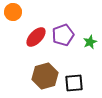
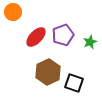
brown hexagon: moved 3 px right, 4 px up; rotated 10 degrees counterclockwise
black square: rotated 24 degrees clockwise
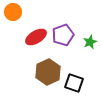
red ellipse: rotated 15 degrees clockwise
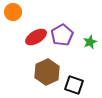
purple pentagon: moved 1 px left; rotated 10 degrees counterclockwise
brown hexagon: moved 1 px left
black square: moved 2 px down
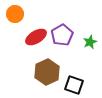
orange circle: moved 2 px right, 2 px down
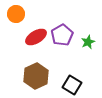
orange circle: moved 1 px right
green star: moved 2 px left
brown hexagon: moved 11 px left, 4 px down
black square: moved 2 px left; rotated 12 degrees clockwise
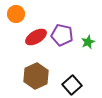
purple pentagon: rotated 30 degrees counterclockwise
black square: rotated 18 degrees clockwise
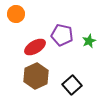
red ellipse: moved 1 px left, 10 px down
green star: moved 1 px right, 1 px up
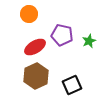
orange circle: moved 13 px right
black square: rotated 18 degrees clockwise
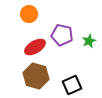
brown hexagon: rotated 20 degrees counterclockwise
